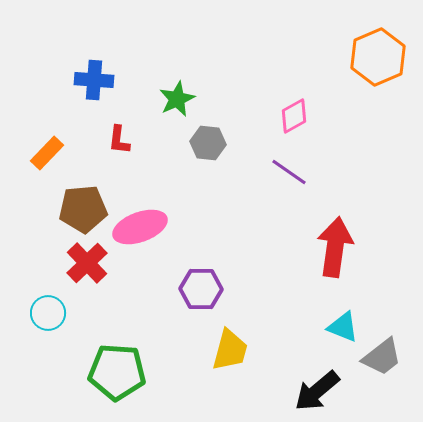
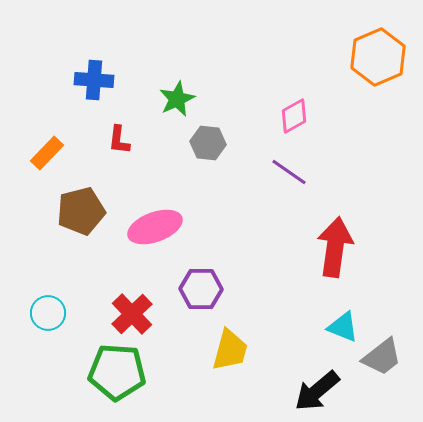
brown pentagon: moved 2 px left, 2 px down; rotated 9 degrees counterclockwise
pink ellipse: moved 15 px right
red cross: moved 45 px right, 51 px down
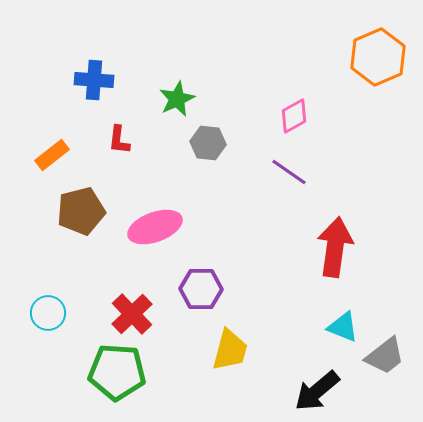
orange rectangle: moved 5 px right, 2 px down; rotated 8 degrees clockwise
gray trapezoid: moved 3 px right, 1 px up
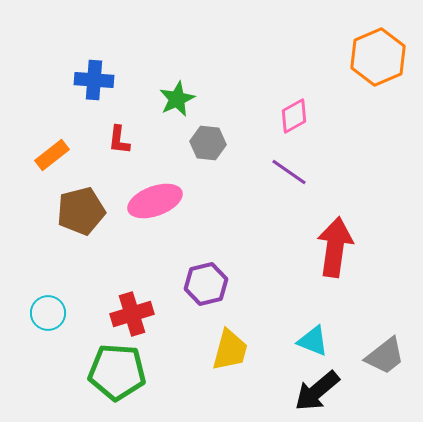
pink ellipse: moved 26 px up
purple hexagon: moved 5 px right, 5 px up; rotated 15 degrees counterclockwise
red cross: rotated 27 degrees clockwise
cyan triangle: moved 30 px left, 14 px down
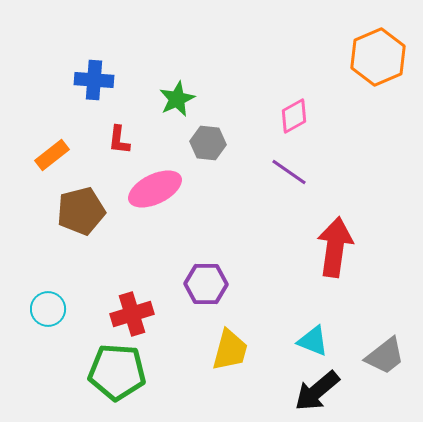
pink ellipse: moved 12 px up; rotated 6 degrees counterclockwise
purple hexagon: rotated 15 degrees clockwise
cyan circle: moved 4 px up
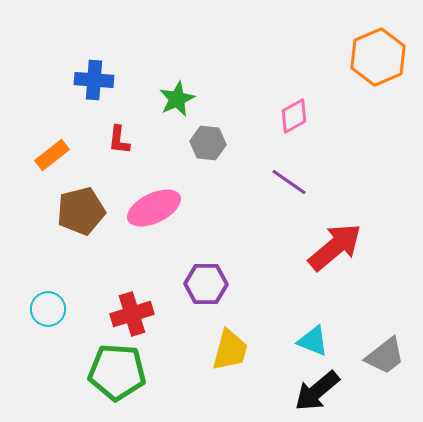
purple line: moved 10 px down
pink ellipse: moved 1 px left, 19 px down
red arrow: rotated 42 degrees clockwise
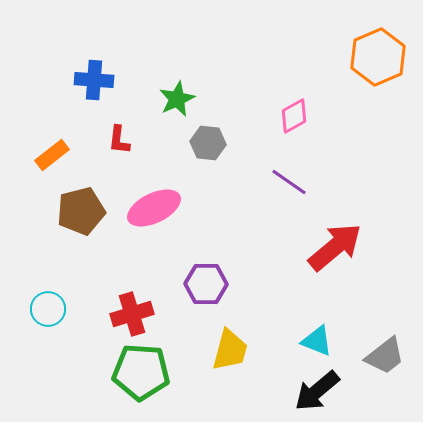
cyan triangle: moved 4 px right
green pentagon: moved 24 px right
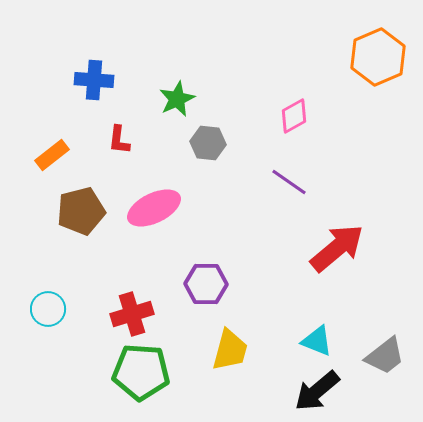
red arrow: moved 2 px right, 1 px down
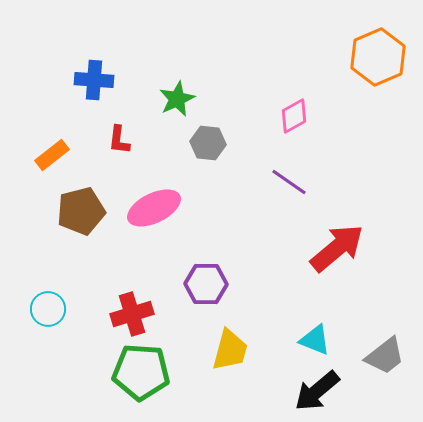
cyan triangle: moved 2 px left, 1 px up
